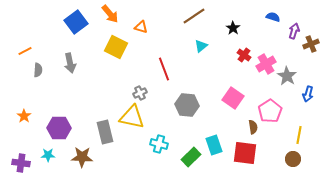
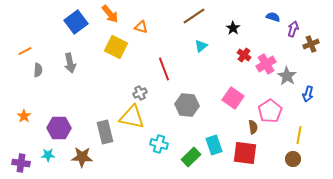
purple arrow: moved 1 px left, 2 px up
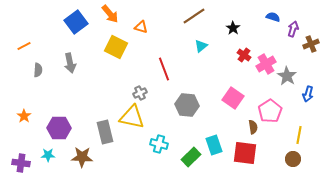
orange line: moved 1 px left, 5 px up
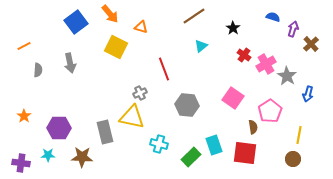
brown cross: rotated 21 degrees counterclockwise
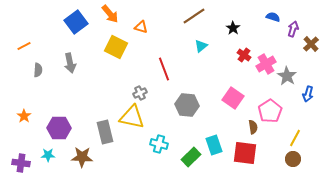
yellow line: moved 4 px left, 3 px down; rotated 18 degrees clockwise
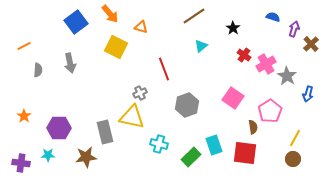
purple arrow: moved 1 px right
gray hexagon: rotated 25 degrees counterclockwise
brown star: moved 4 px right; rotated 10 degrees counterclockwise
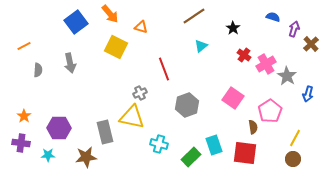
purple cross: moved 20 px up
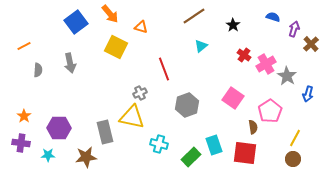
black star: moved 3 px up
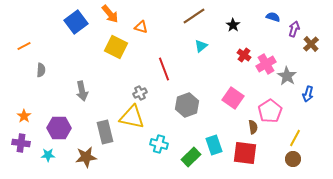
gray arrow: moved 12 px right, 28 px down
gray semicircle: moved 3 px right
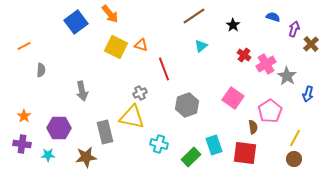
orange triangle: moved 18 px down
purple cross: moved 1 px right, 1 px down
brown circle: moved 1 px right
